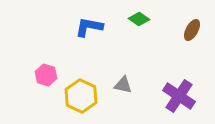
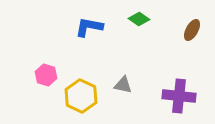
purple cross: rotated 28 degrees counterclockwise
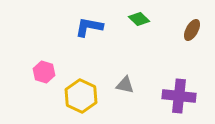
green diamond: rotated 10 degrees clockwise
pink hexagon: moved 2 px left, 3 px up
gray triangle: moved 2 px right
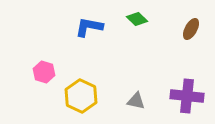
green diamond: moved 2 px left
brown ellipse: moved 1 px left, 1 px up
gray triangle: moved 11 px right, 16 px down
purple cross: moved 8 px right
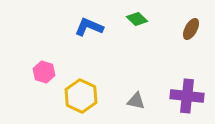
blue L-shape: rotated 12 degrees clockwise
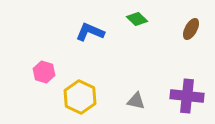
blue L-shape: moved 1 px right, 5 px down
yellow hexagon: moved 1 px left, 1 px down
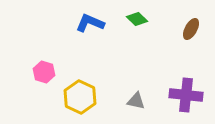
blue L-shape: moved 9 px up
purple cross: moved 1 px left, 1 px up
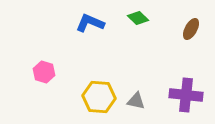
green diamond: moved 1 px right, 1 px up
yellow hexagon: moved 19 px right; rotated 20 degrees counterclockwise
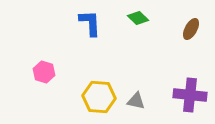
blue L-shape: rotated 64 degrees clockwise
purple cross: moved 4 px right
